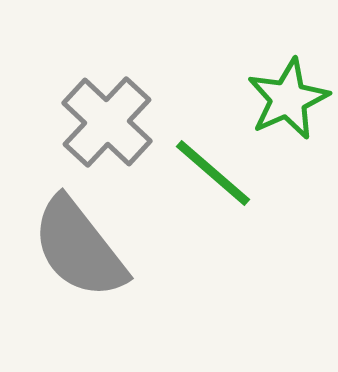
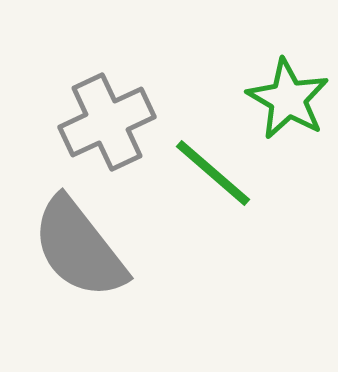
green star: rotated 18 degrees counterclockwise
gray cross: rotated 22 degrees clockwise
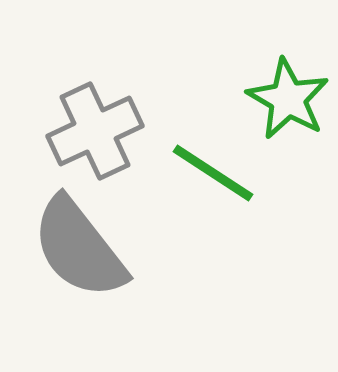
gray cross: moved 12 px left, 9 px down
green line: rotated 8 degrees counterclockwise
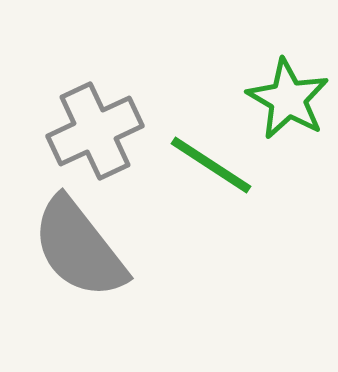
green line: moved 2 px left, 8 px up
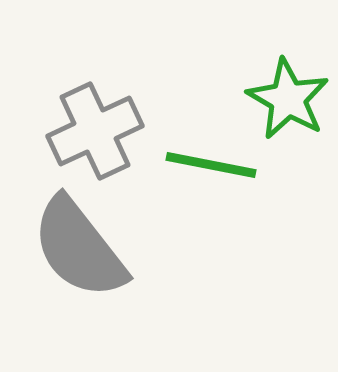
green line: rotated 22 degrees counterclockwise
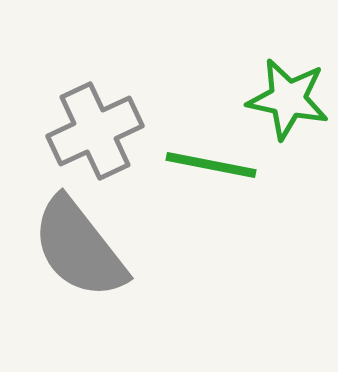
green star: rotated 18 degrees counterclockwise
